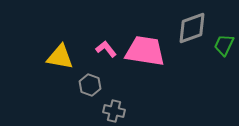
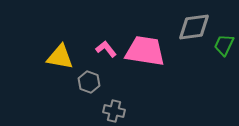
gray diamond: moved 2 px right, 1 px up; rotated 12 degrees clockwise
gray hexagon: moved 1 px left, 3 px up
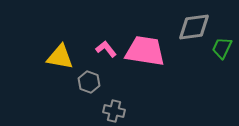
green trapezoid: moved 2 px left, 3 px down
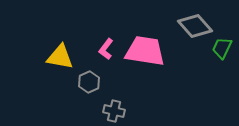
gray diamond: moved 1 px right, 1 px up; rotated 56 degrees clockwise
pink L-shape: rotated 105 degrees counterclockwise
gray hexagon: rotated 15 degrees clockwise
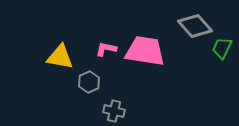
pink L-shape: rotated 65 degrees clockwise
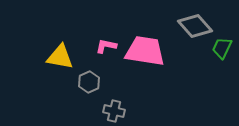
pink L-shape: moved 3 px up
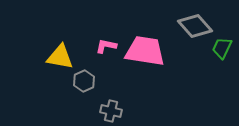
gray hexagon: moved 5 px left, 1 px up
gray cross: moved 3 px left
